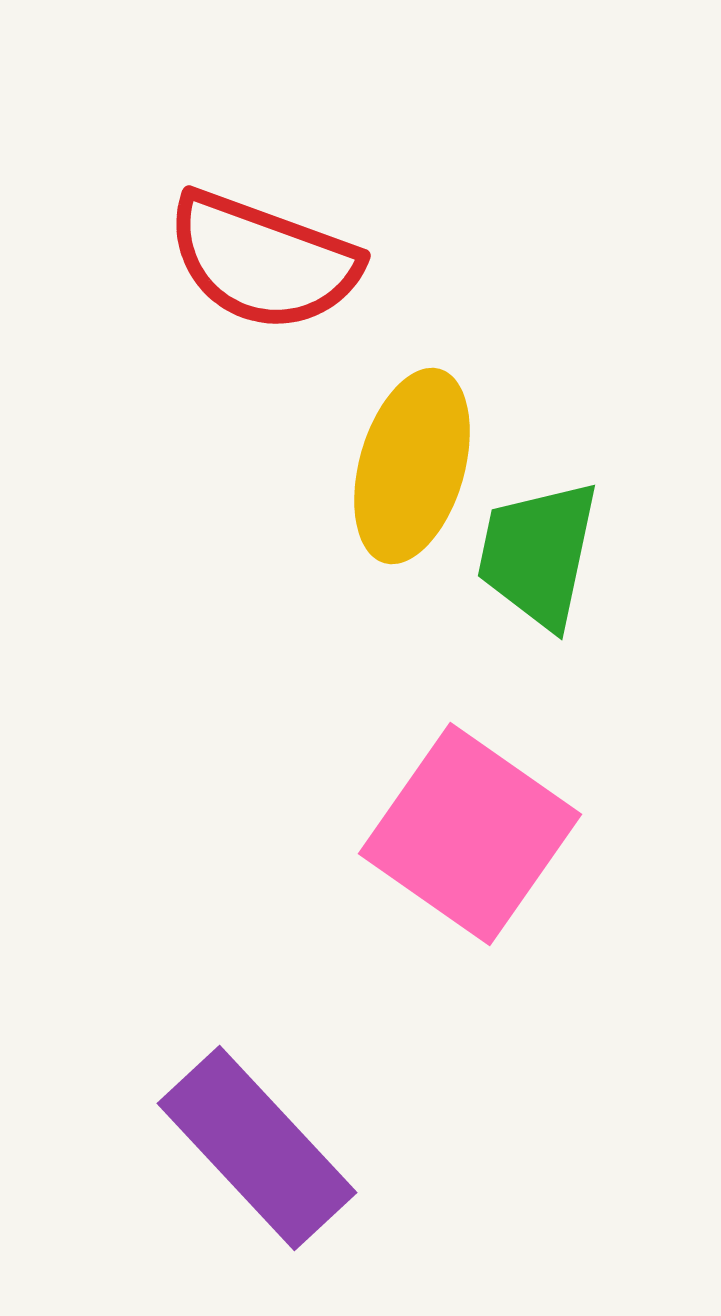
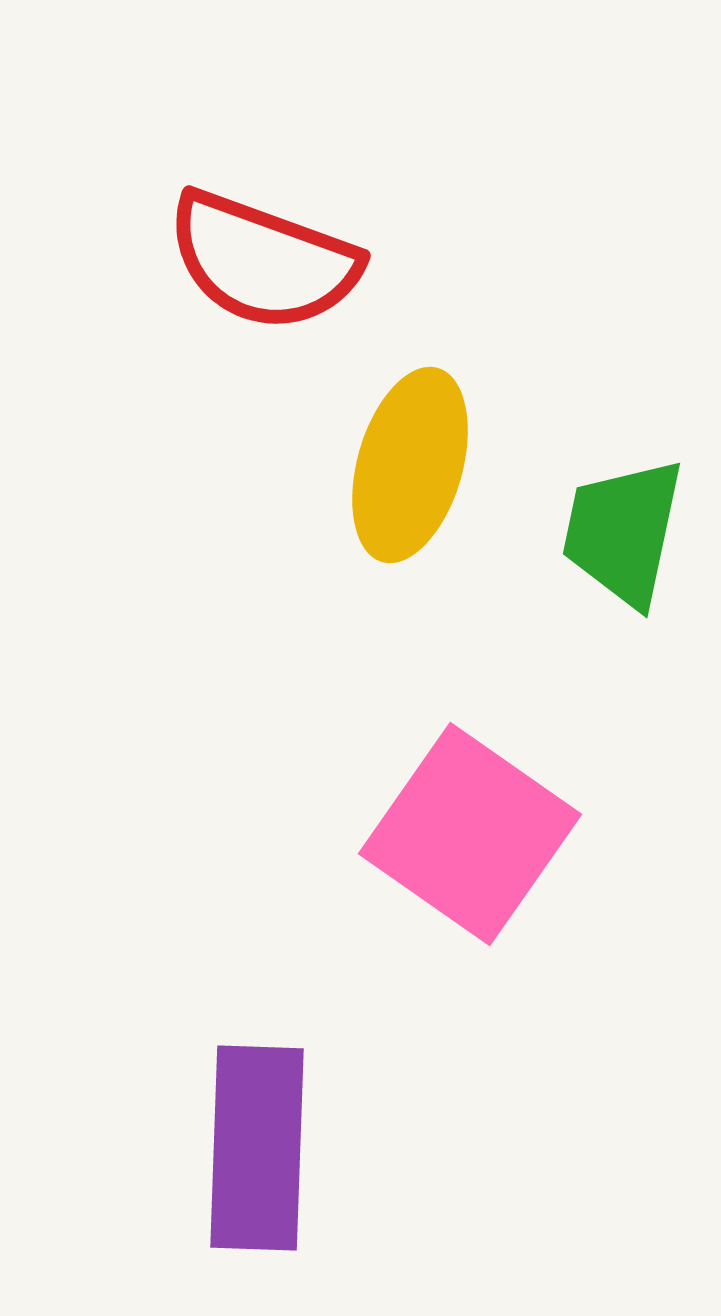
yellow ellipse: moved 2 px left, 1 px up
green trapezoid: moved 85 px right, 22 px up
purple rectangle: rotated 45 degrees clockwise
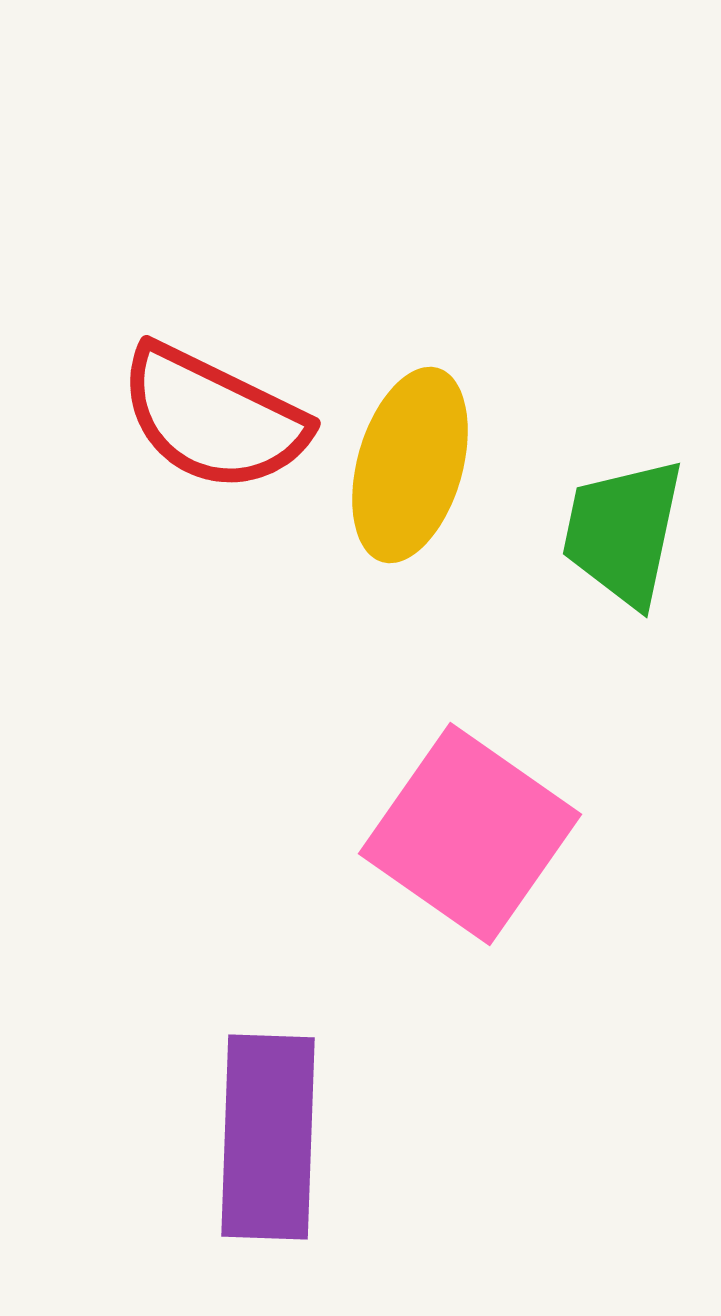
red semicircle: moved 50 px left, 157 px down; rotated 6 degrees clockwise
purple rectangle: moved 11 px right, 11 px up
